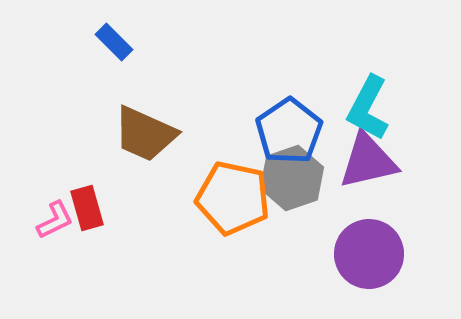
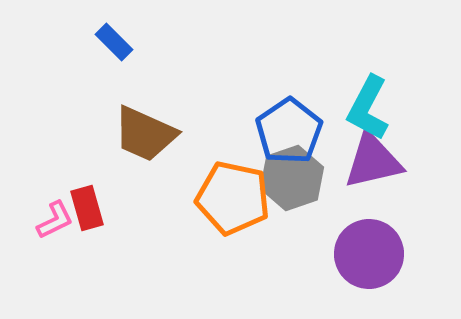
purple triangle: moved 5 px right
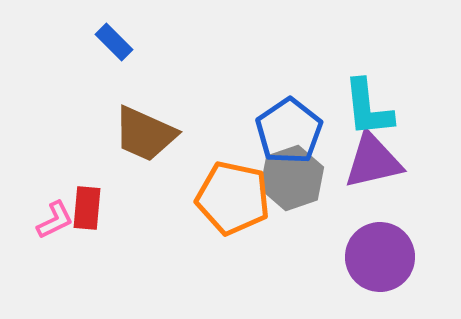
cyan L-shape: rotated 34 degrees counterclockwise
red rectangle: rotated 21 degrees clockwise
purple circle: moved 11 px right, 3 px down
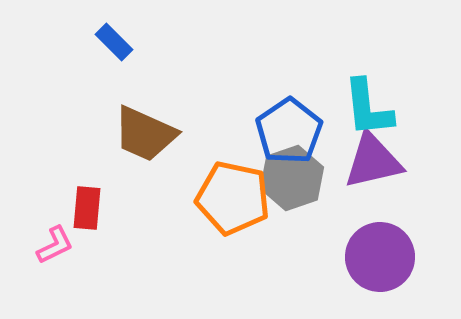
pink L-shape: moved 25 px down
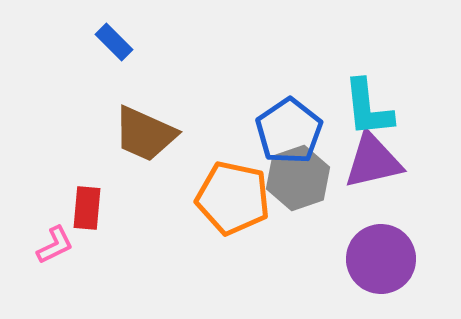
gray hexagon: moved 6 px right
purple circle: moved 1 px right, 2 px down
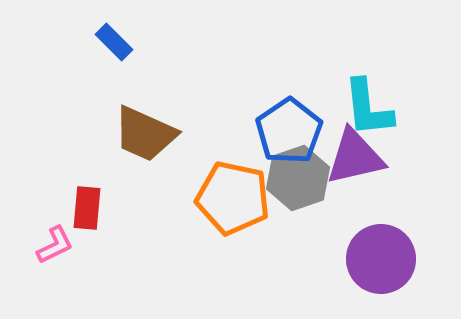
purple triangle: moved 18 px left, 4 px up
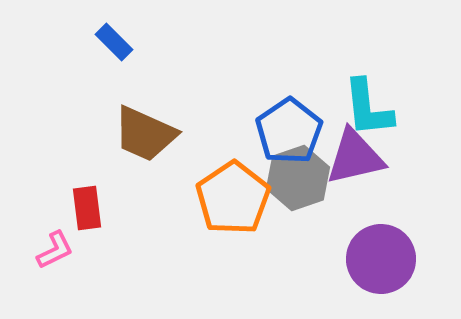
orange pentagon: rotated 26 degrees clockwise
red rectangle: rotated 12 degrees counterclockwise
pink L-shape: moved 5 px down
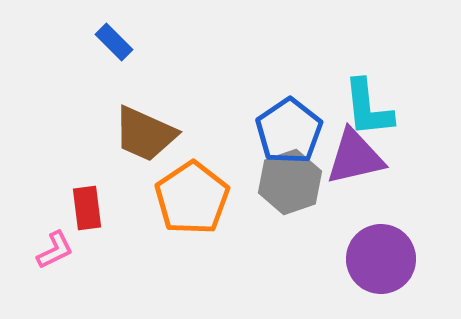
gray hexagon: moved 8 px left, 4 px down
orange pentagon: moved 41 px left
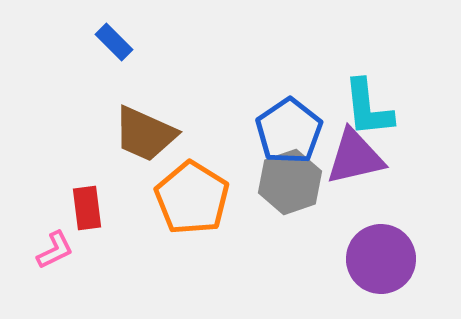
orange pentagon: rotated 6 degrees counterclockwise
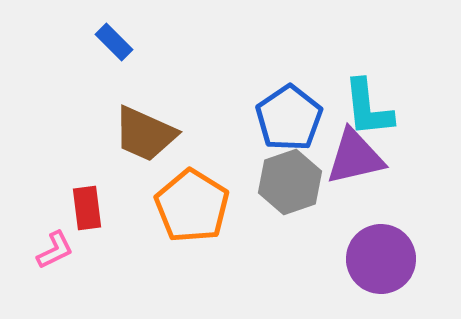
blue pentagon: moved 13 px up
orange pentagon: moved 8 px down
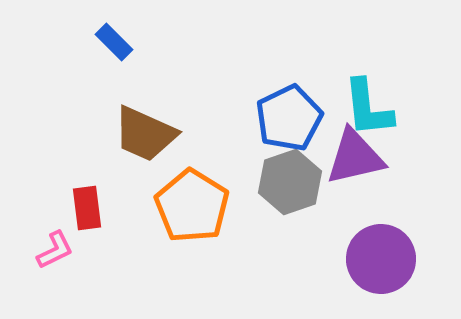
blue pentagon: rotated 8 degrees clockwise
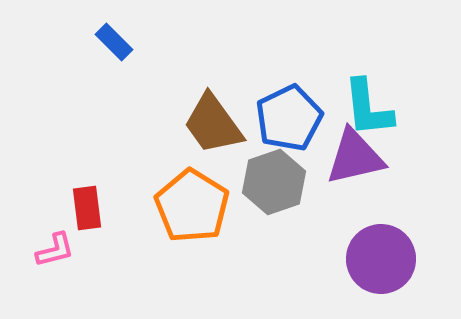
brown trapezoid: moved 68 px right, 10 px up; rotated 30 degrees clockwise
gray hexagon: moved 16 px left
pink L-shape: rotated 12 degrees clockwise
